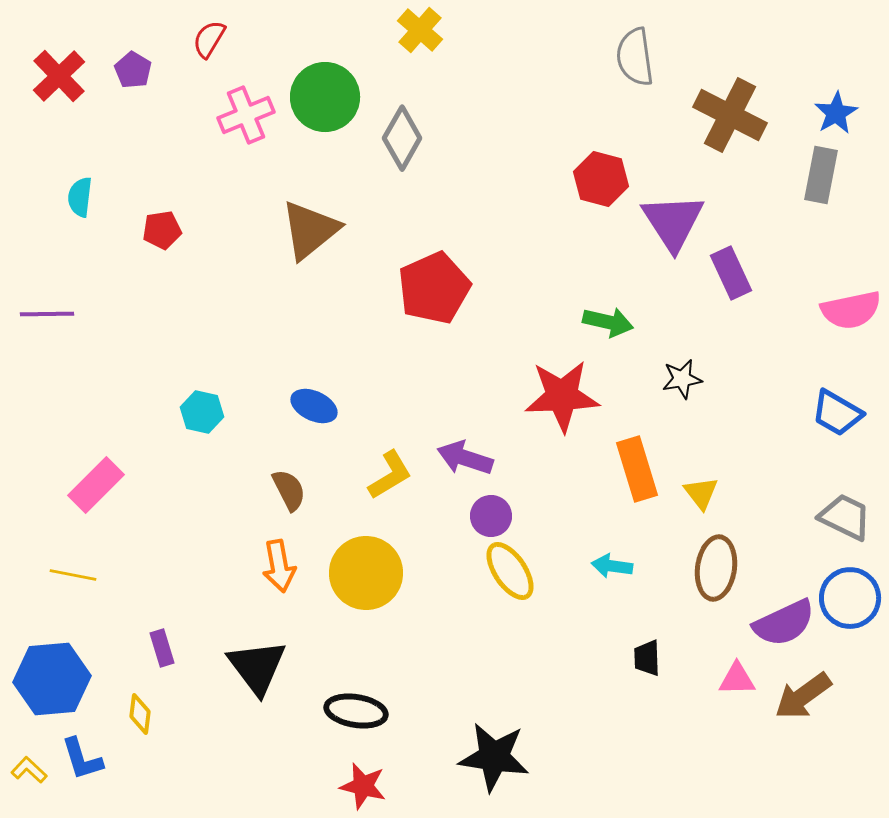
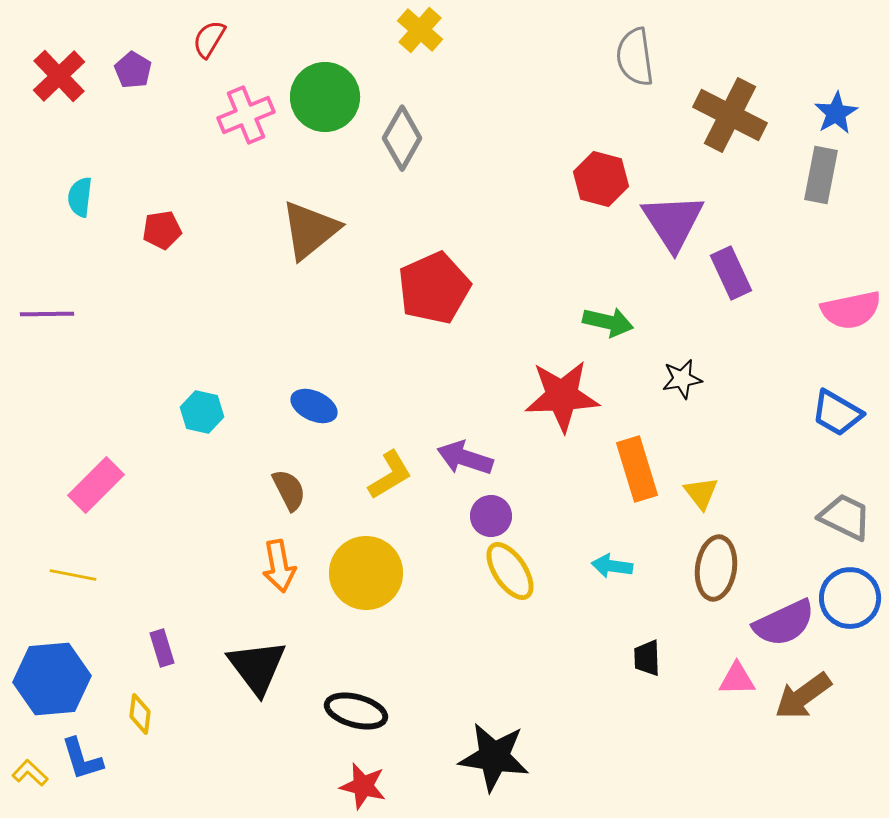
black ellipse at (356, 711): rotated 6 degrees clockwise
yellow L-shape at (29, 770): moved 1 px right, 3 px down
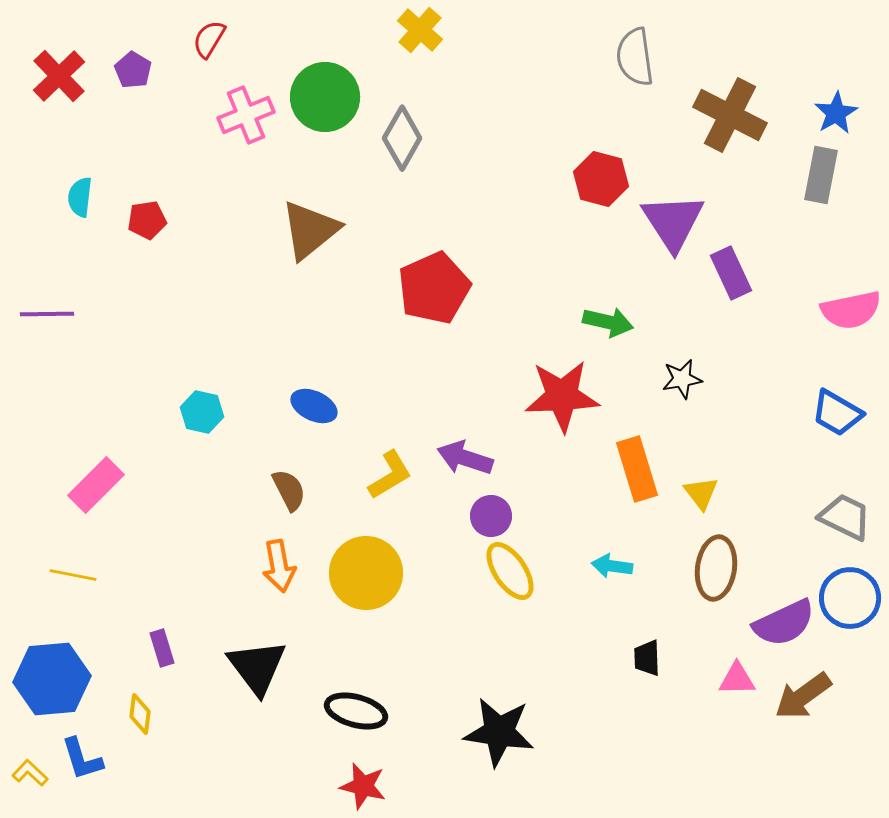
red pentagon at (162, 230): moved 15 px left, 10 px up
black star at (494, 757): moved 5 px right, 25 px up
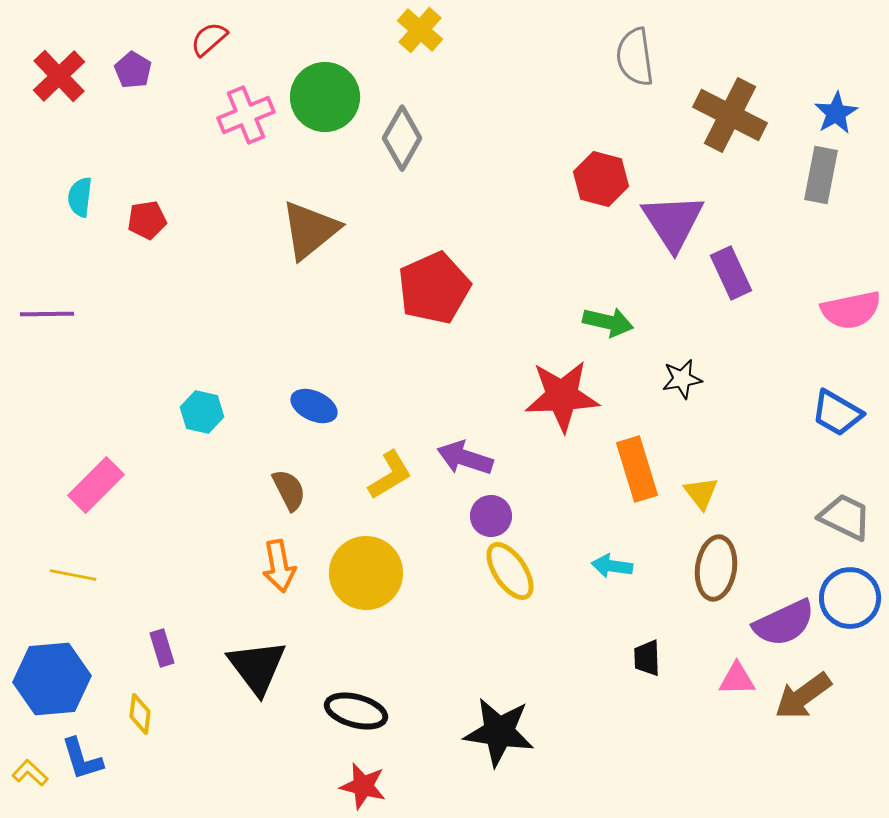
red semicircle at (209, 39): rotated 18 degrees clockwise
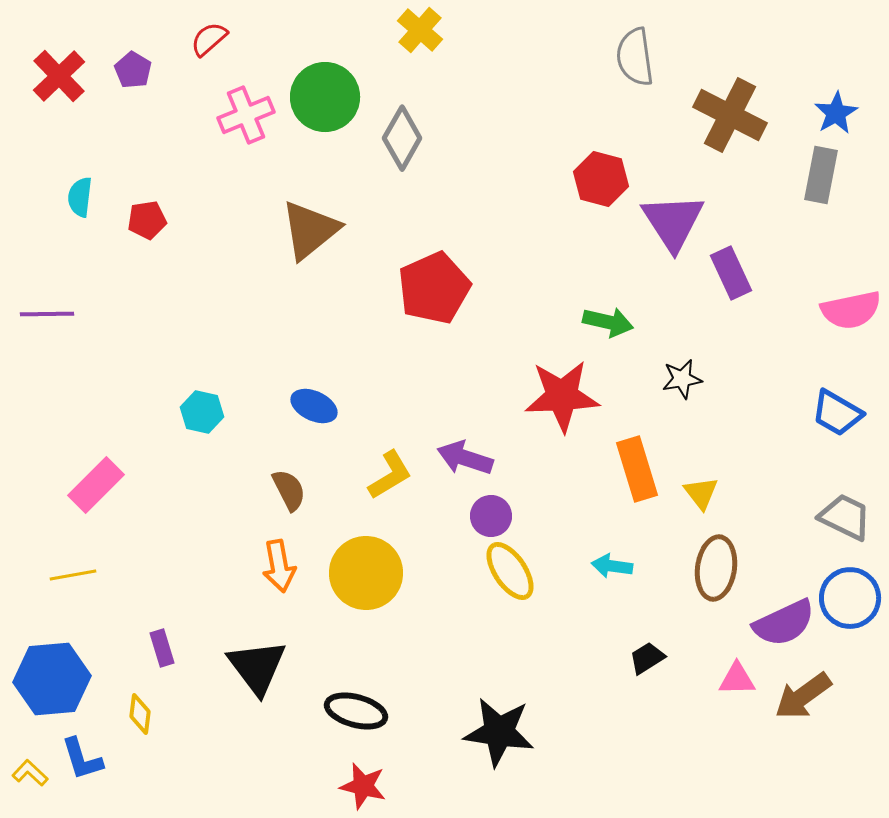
yellow line at (73, 575): rotated 21 degrees counterclockwise
black trapezoid at (647, 658): rotated 60 degrees clockwise
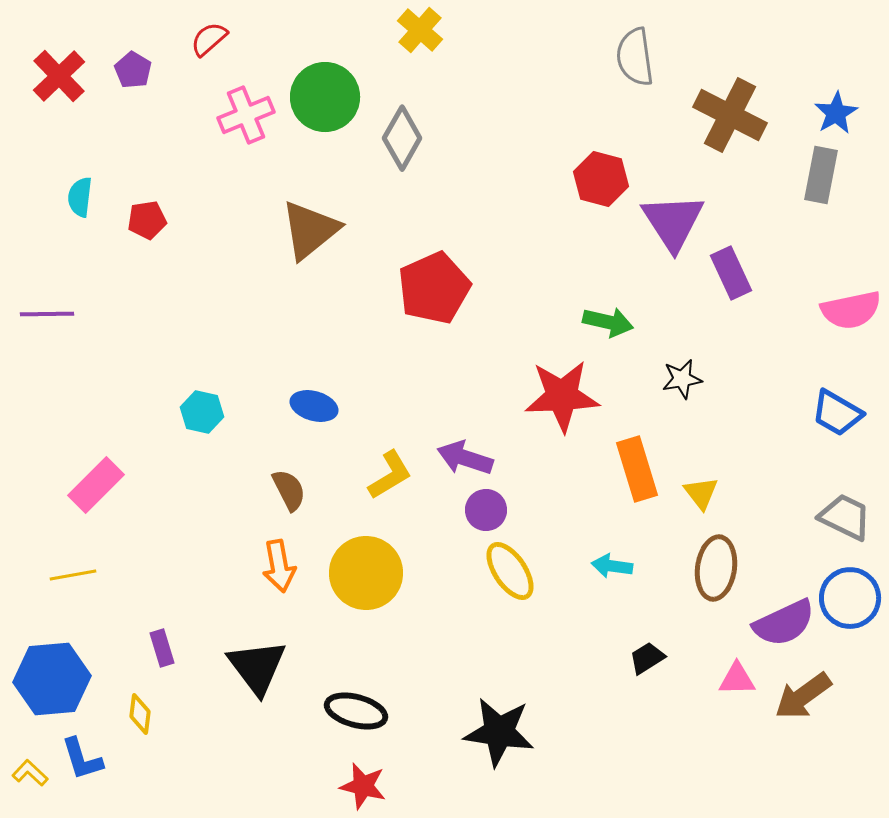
blue ellipse at (314, 406): rotated 9 degrees counterclockwise
purple circle at (491, 516): moved 5 px left, 6 px up
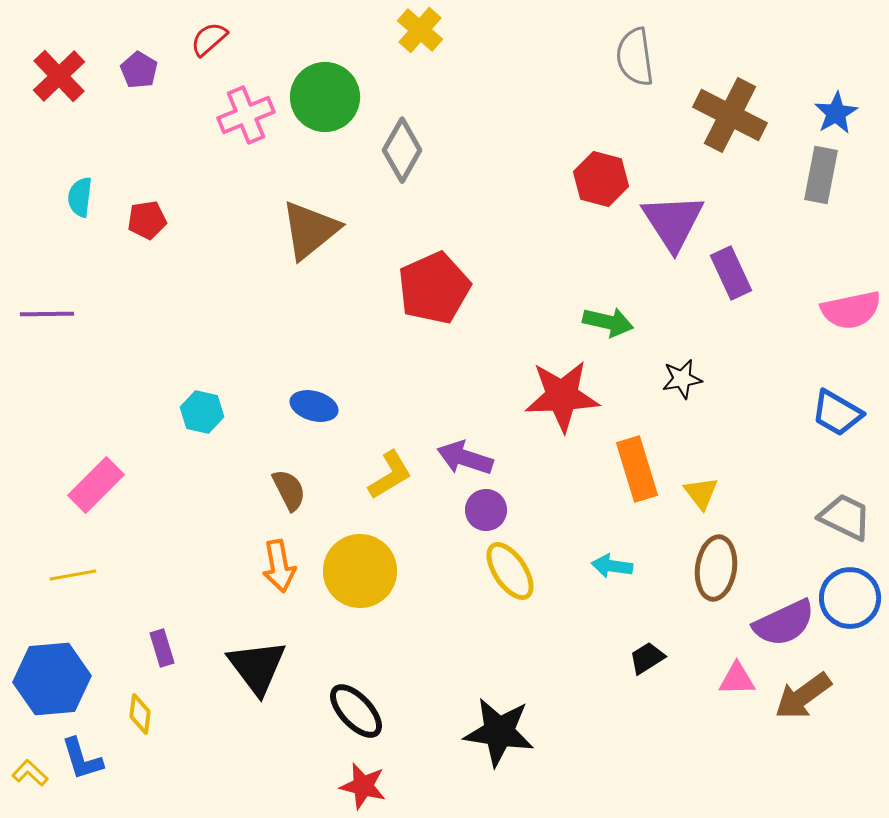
purple pentagon at (133, 70): moved 6 px right
gray diamond at (402, 138): moved 12 px down
yellow circle at (366, 573): moved 6 px left, 2 px up
black ellipse at (356, 711): rotated 32 degrees clockwise
